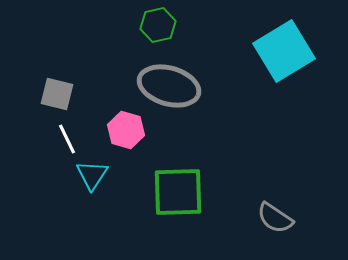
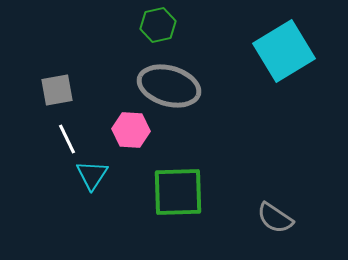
gray square: moved 4 px up; rotated 24 degrees counterclockwise
pink hexagon: moved 5 px right; rotated 12 degrees counterclockwise
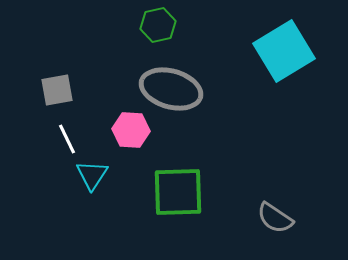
gray ellipse: moved 2 px right, 3 px down
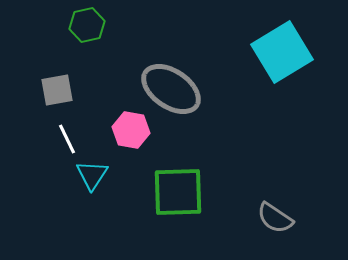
green hexagon: moved 71 px left
cyan square: moved 2 px left, 1 px down
gray ellipse: rotated 18 degrees clockwise
pink hexagon: rotated 6 degrees clockwise
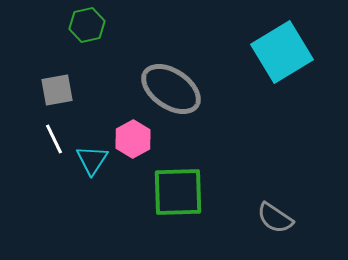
pink hexagon: moved 2 px right, 9 px down; rotated 21 degrees clockwise
white line: moved 13 px left
cyan triangle: moved 15 px up
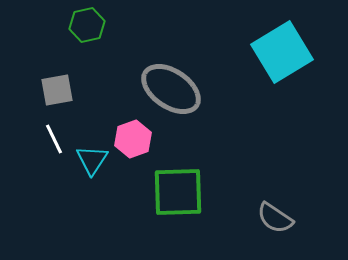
pink hexagon: rotated 9 degrees clockwise
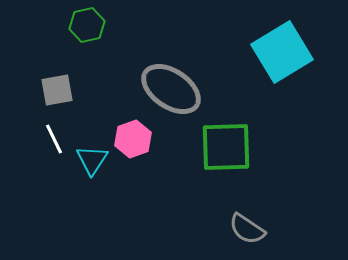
green square: moved 48 px right, 45 px up
gray semicircle: moved 28 px left, 11 px down
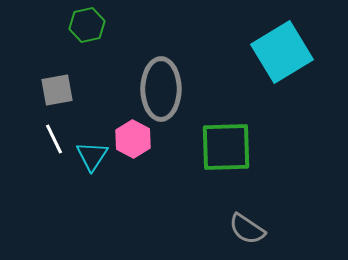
gray ellipse: moved 10 px left; rotated 56 degrees clockwise
pink hexagon: rotated 12 degrees counterclockwise
cyan triangle: moved 4 px up
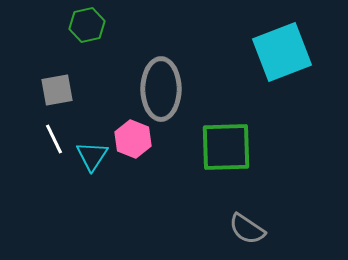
cyan square: rotated 10 degrees clockwise
pink hexagon: rotated 6 degrees counterclockwise
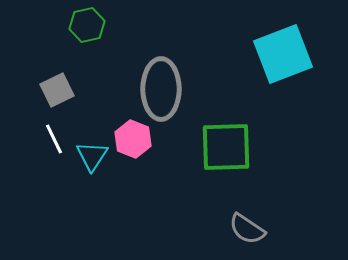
cyan square: moved 1 px right, 2 px down
gray square: rotated 16 degrees counterclockwise
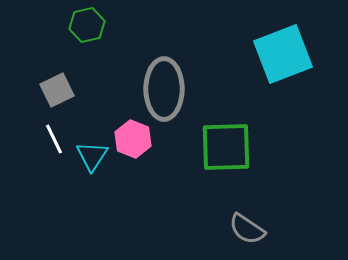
gray ellipse: moved 3 px right
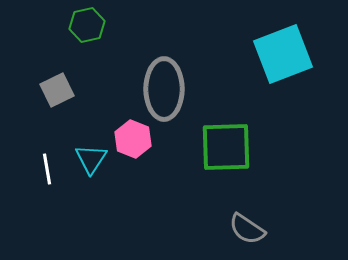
white line: moved 7 px left, 30 px down; rotated 16 degrees clockwise
cyan triangle: moved 1 px left, 3 px down
